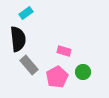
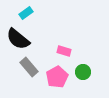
black semicircle: rotated 135 degrees clockwise
gray rectangle: moved 2 px down
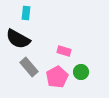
cyan rectangle: rotated 48 degrees counterclockwise
black semicircle: rotated 10 degrees counterclockwise
green circle: moved 2 px left
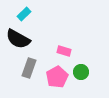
cyan rectangle: moved 2 px left, 1 px down; rotated 40 degrees clockwise
gray rectangle: moved 1 px down; rotated 60 degrees clockwise
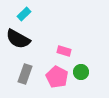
gray rectangle: moved 4 px left, 6 px down
pink pentagon: rotated 15 degrees counterclockwise
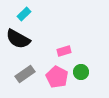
pink rectangle: rotated 32 degrees counterclockwise
gray rectangle: rotated 36 degrees clockwise
